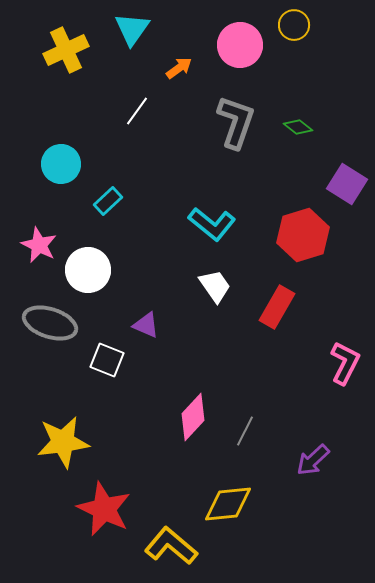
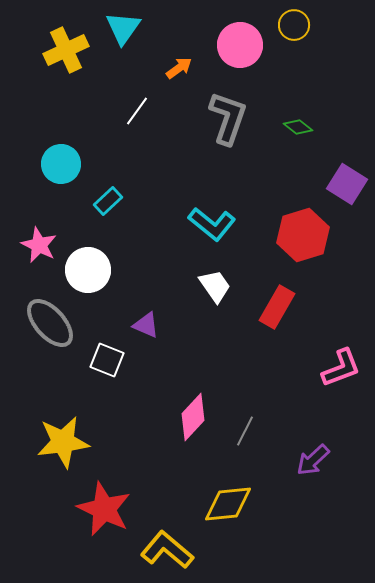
cyan triangle: moved 9 px left, 1 px up
gray L-shape: moved 8 px left, 4 px up
gray ellipse: rotated 30 degrees clockwise
pink L-shape: moved 4 px left, 5 px down; rotated 42 degrees clockwise
yellow L-shape: moved 4 px left, 4 px down
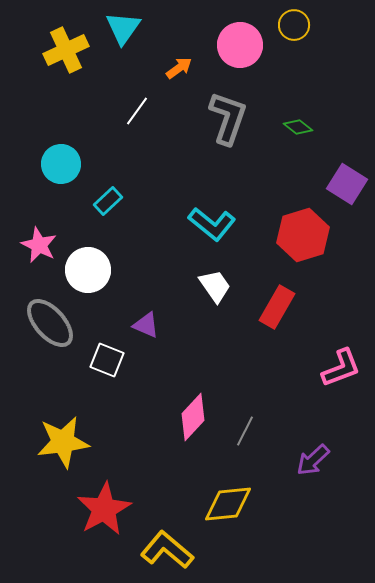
red star: rotated 18 degrees clockwise
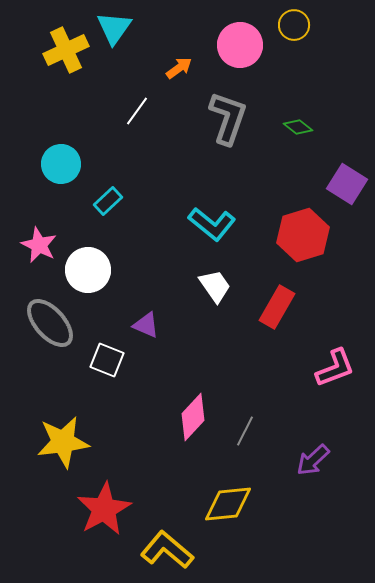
cyan triangle: moved 9 px left
pink L-shape: moved 6 px left
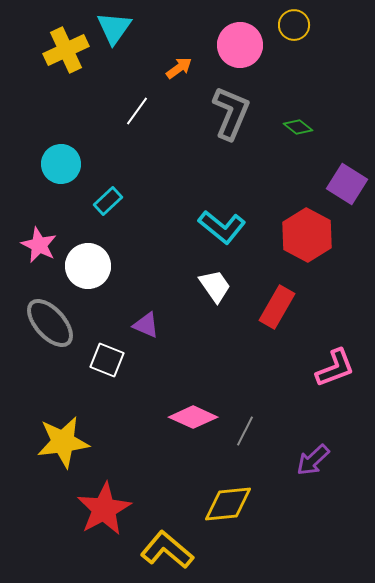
gray L-shape: moved 3 px right, 5 px up; rotated 4 degrees clockwise
cyan L-shape: moved 10 px right, 3 px down
red hexagon: moved 4 px right; rotated 15 degrees counterclockwise
white circle: moved 4 px up
pink diamond: rotated 72 degrees clockwise
